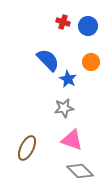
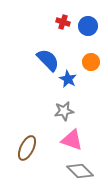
gray star: moved 3 px down
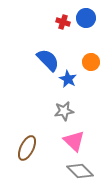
blue circle: moved 2 px left, 8 px up
pink triangle: moved 2 px right, 1 px down; rotated 25 degrees clockwise
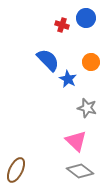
red cross: moved 1 px left, 3 px down
gray star: moved 23 px right, 3 px up; rotated 24 degrees clockwise
pink triangle: moved 2 px right
brown ellipse: moved 11 px left, 22 px down
gray diamond: rotated 8 degrees counterclockwise
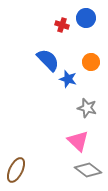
blue star: rotated 12 degrees counterclockwise
pink triangle: moved 2 px right
gray diamond: moved 8 px right, 1 px up
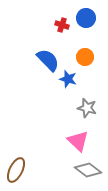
orange circle: moved 6 px left, 5 px up
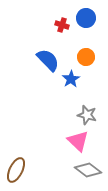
orange circle: moved 1 px right
blue star: moved 3 px right; rotated 24 degrees clockwise
gray star: moved 7 px down
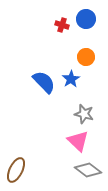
blue circle: moved 1 px down
blue semicircle: moved 4 px left, 22 px down
gray star: moved 3 px left, 1 px up
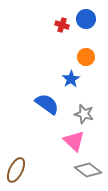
blue semicircle: moved 3 px right, 22 px down; rotated 10 degrees counterclockwise
pink triangle: moved 4 px left
